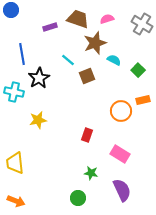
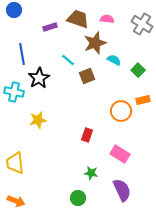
blue circle: moved 3 px right
pink semicircle: rotated 24 degrees clockwise
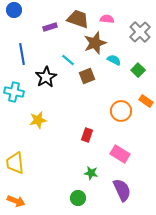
gray cross: moved 2 px left, 8 px down; rotated 15 degrees clockwise
black star: moved 7 px right, 1 px up
orange rectangle: moved 3 px right, 1 px down; rotated 48 degrees clockwise
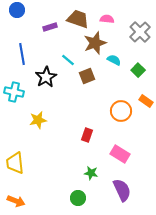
blue circle: moved 3 px right
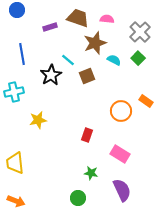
brown trapezoid: moved 1 px up
green square: moved 12 px up
black star: moved 5 px right, 2 px up
cyan cross: rotated 24 degrees counterclockwise
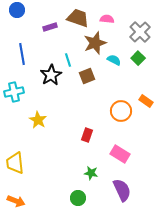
cyan line: rotated 32 degrees clockwise
yellow star: rotated 30 degrees counterclockwise
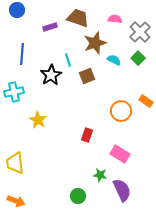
pink semicircle: moved 8 px right
blue line: rotated 15 degrees clockwise
green star: moved 9 px right, 2 px down
green circle: moved 2 px up
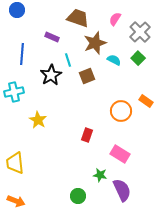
pink semicircle: rotated 64 degrees counterclockwise
purple rectangle: moved 2 px right, 10 px down; rotated 40 degrees clockwise
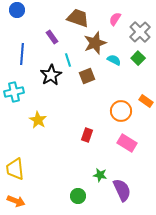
purple rectangle: rotated 32 degrees clockwise
pink rectangle: moved 7 px right, 11 px up
yellow trapezoid: moved 6 px down
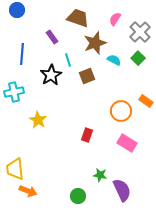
orange arrow: moved 12 px right, 10 px up
